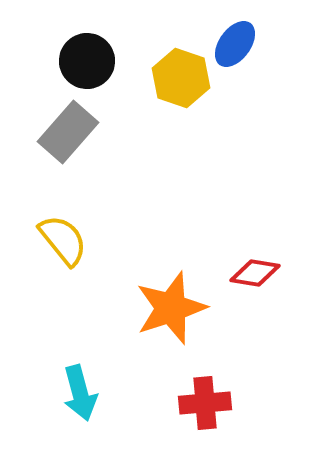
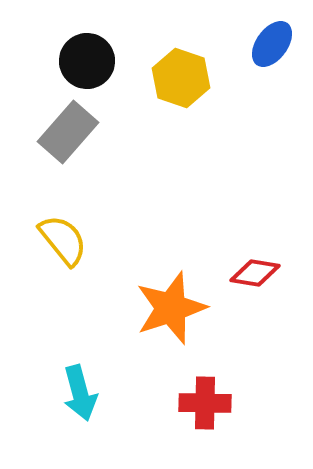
blue ellipse: moved 37 px right
red cross: rotated 6 degrees clockwise
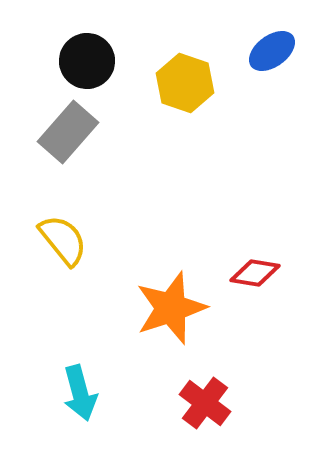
blue ellipse: moved 7 px down; rotated 18 degrees clockwise
yellow hexagon: moved 4 px right, 5 px down
red cross: rotated 36 degrees clockwise
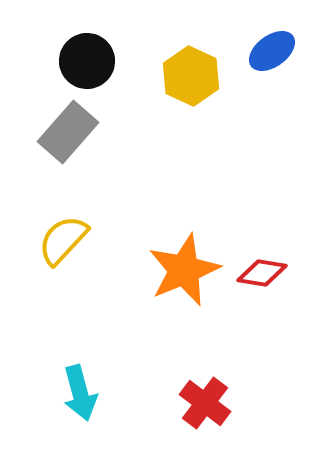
yellow hexagon: moved 6 px right, 7 px up; rotated 6 degrees clockwise
yellow semicircle: rotated 98 degrees counterclockwise
red diamond: moved 7 px right
orange star: moved 13 px right, 38 px up; rotated 4 degrees counterclockwise
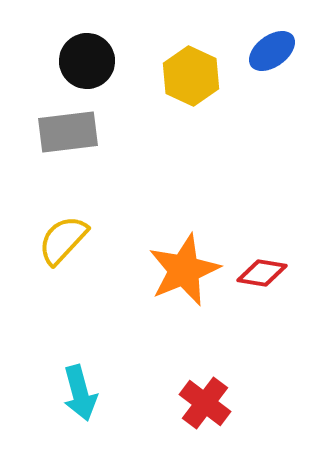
gray rectangle: rotated 42 degrees clockwise
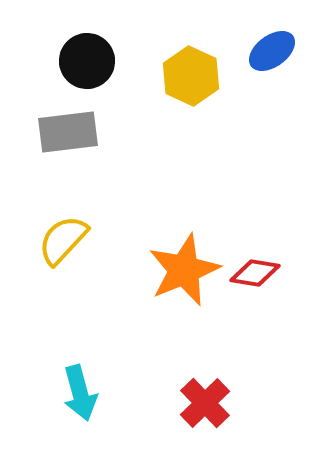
red diamond: moved 7 px left
red cross: rotated 9 degrees clockwise
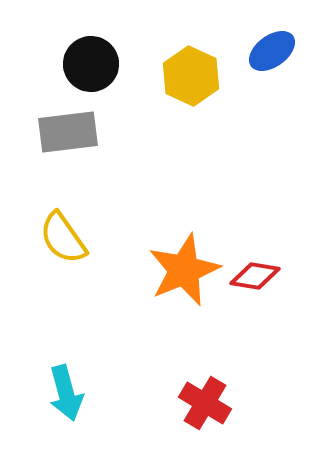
black circle: moved 4 px right, 3 px down
yellow semicircle: moved 2 px up; rotated 78 degrees counterclockwise
red diamond: moved 3 px down
cyan arrow: moved 14 px left
red cross: rotated 15 degrees counterclockwise
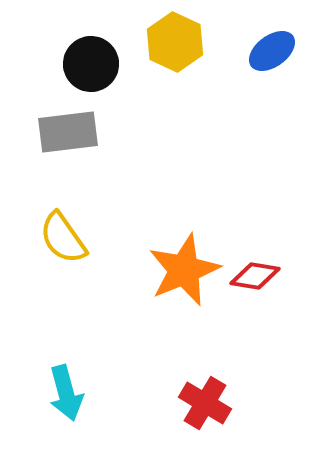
yellow hexagon: moved 16 px left, 34 px up
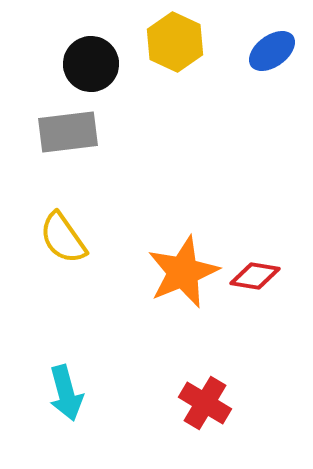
orange star: moved 1 px left, 2 px down
